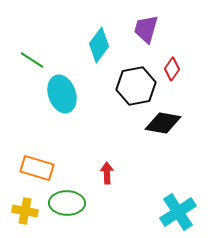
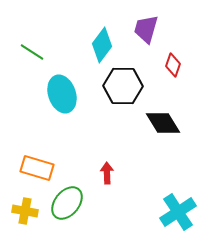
cyan diamond: moved 3 px right
green line: moved 8 px up
red diamond: moved 1 px right, 4 px up; rotated 15 degrees counterclockwise
black hexagon: moved 13 px left; rotated 12 degrees clockwise
black diamond: rotated 48 degrees clockwise
green ellipse: rotated 52 degrees counterclockwise
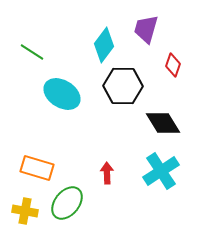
cyan diamond: moved 2 px right
cyan ellipse: rotated 39 degrees counterclockwise
cyan cross: moved 17 px left, 41 px up
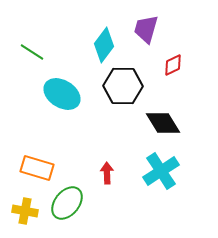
red diamond: rotated 45 degrees clockwise
